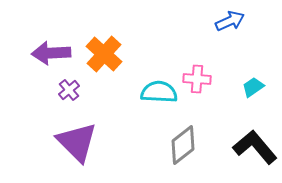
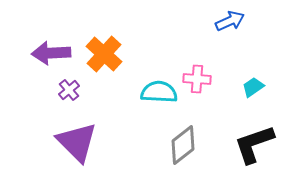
black L-shape: moved 1 px left, 3 px up; rotated 69 degrees counterclockwise
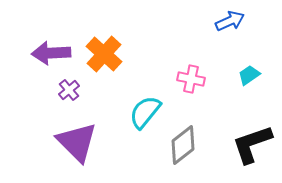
pink cross: moved 6 px left; rotated 8 degrees clockwise
cyan trapezoid: moved 4 px left, 12 px up
cyan semicircle: moved 14 px left, 20 px down; rotated 54 degrees counterclockwise
black L-shape: moved 2 px left
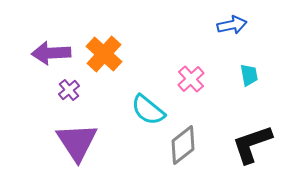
blue arrow: moved 2 px right, 4 px down; rotated 12 degrees clockwise
cyan trapezoid: rotated 115 degrees clockwise
pink cross: rotated 36 degrees clockwise
cyan semicircle: moved 3 px right, 2 px up; rotated 90 degrees counterclockwise
purple triangle: rotated 12 degrees clockwise
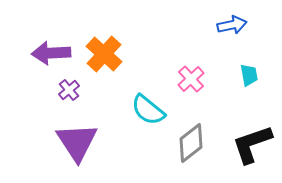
gray diamond: moved 8 px right, 2 px up
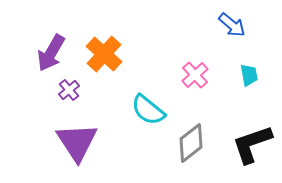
blue arrow: rotated 52 degrees clockwise
purple arrow: rotated 57 degrees counterclockwise
pink cross: moved 4 px right, 4 px up
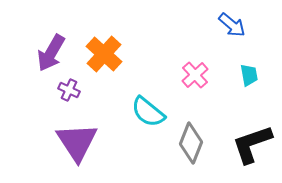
purple cross: rotated 25 degrees counterclockwise
cyan semicircle: moved 2 px down
gray diamond: rotated 30 degrees counterclockwise
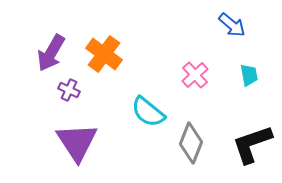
orange cross: rotated 6 degrees counterclockwise
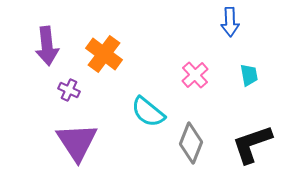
blue arrow: moved 2 px left, 3 px up; rotated 48 degrees clockwise
purple arrow: moved 4 px left, 7 px up; rotated 36 degrees counterclockwise
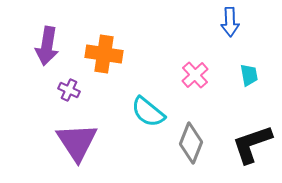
purple arrow: rotated 15 degrees clockwise
orange cross: rotated 27 degrees counterclockwise
